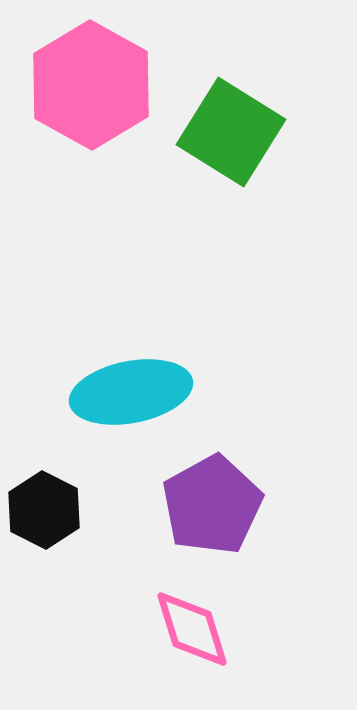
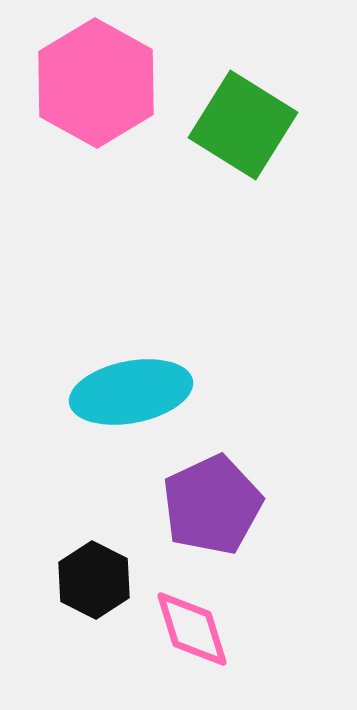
pink hexagon: moved 5 px right, 2 px up
green square: moved 12 px right, 7 px up
purple pentagon: rotated 4 degrees clockwise
black hexagon: moved 50 px right, 70 px down
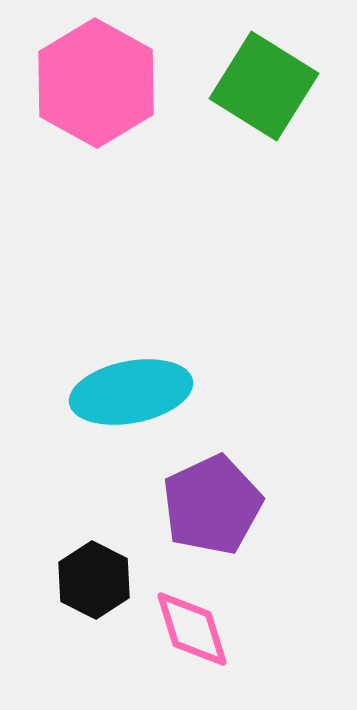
green square: moved 21 px right, 39 px up
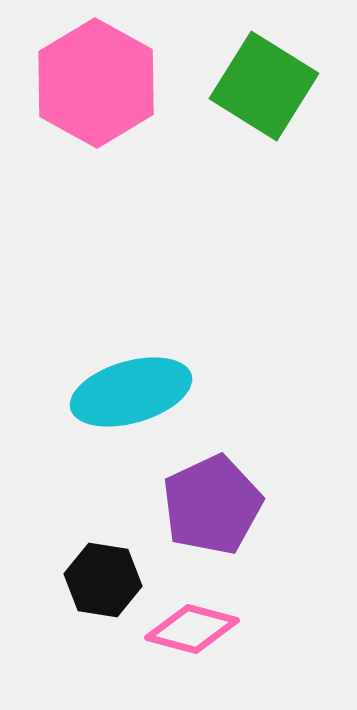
cyan ellipse: rotated 5 degrees counterclockwise
black hexagon: moved 9 px right; rotated 18 degrees counterclockwise
pink diamond: rotated 58 degrees counterclockwise
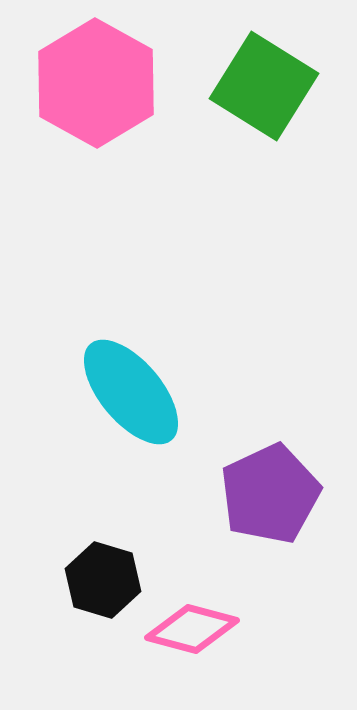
cyan ellipse: rotated 66 degrees clockwise
purple pentagon: moved 58 px right, 11 px up
black hexagon: rotated 8 degrees clockwise
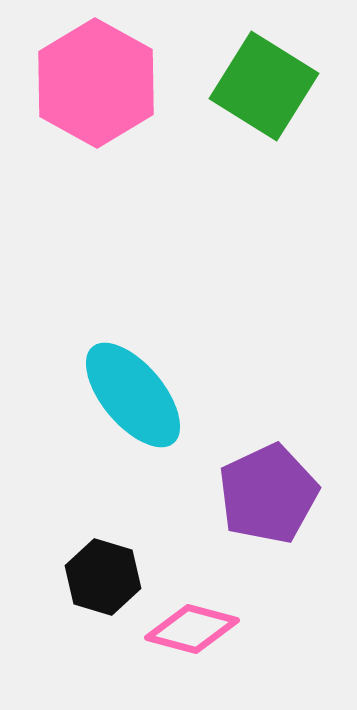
cyan ellipse: moved 2 px right, 3 px down
purple pentagon: moved 2 px left
black hexagon: moved 3 px up
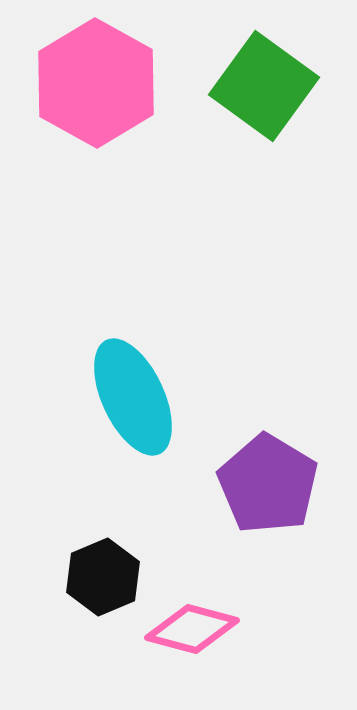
green square: rotated 4 degrees clockwise
cyan ellipse: moved 2 px down; rotated 15 degrees clockwise
purple pentagon: moved 10 px up; rotated 16 degrees counterclockwise
black hexagon: rotated 20 degrees clockwise
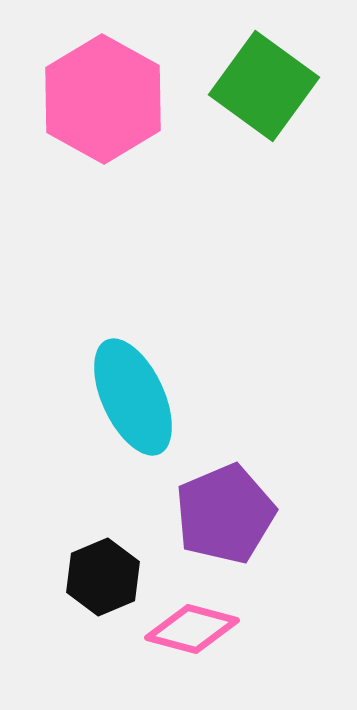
pink hexagon: moved 7 px right, 16 px down
purple pentagon: moved 43 px left, 30 px down; rotated 18 degrees clockwise
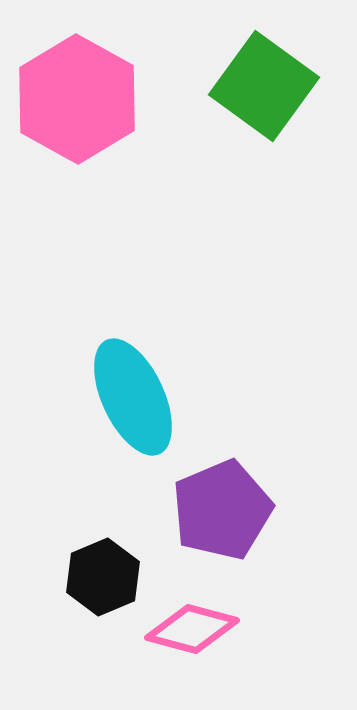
pink hexagon: moved 26 px left
purple pentagon: moved 3 px left, 4 px up
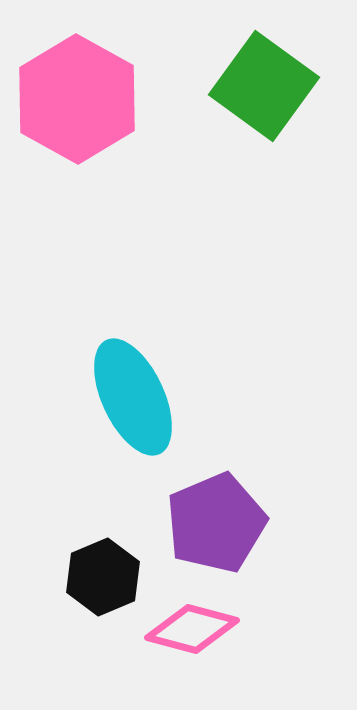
purple pentagon: moved 6 px left, 13 px down
